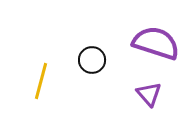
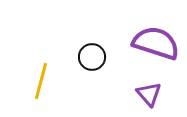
black circle: moved 3 px up
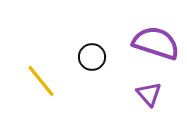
yellow line: rotated 54 degrees counterclockwise
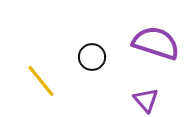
purple triangle: moved 3 px left, 6 px down
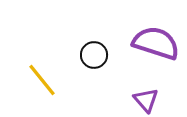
black circle: moved 2 px right, 2 px up
yellow line: moved 1 px right, 1 px up
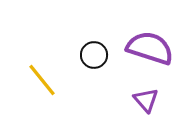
purple semicircle: moved 6 px left, 5 px down
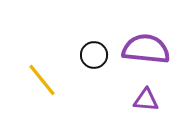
purple semicircle: moved 4 px left, 1 px down; rotated 12 degrees counterclockwise
purple triangle: rotated 44 degrees counterclockwise
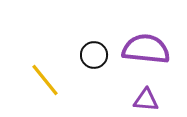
yellow line: moved 3 px right
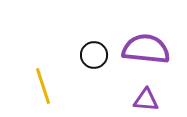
yellow line: moved 2 px left, 6 px down; rotated 21 degrees clockwise
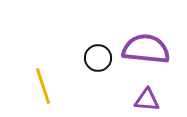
black circle: moved 4 px right, 3 px down
purple triangle: moved 1 px right
